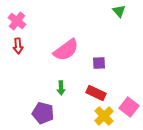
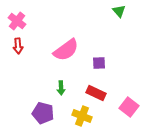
yellow cross: moved 22 px left; rotated 24 degrees counterclockwise
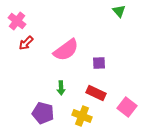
red arrow: moved 8 px right, 3 px up; rotated 49 degrees clockwise
pink square: moved 2 px left
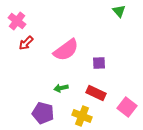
green arrow: rotated 80 degrees clockwise
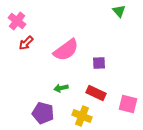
pink square: moved 1 px right, 3 px up; rotated 24 degrees counterclockwise
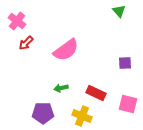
purple square: moved 26 px right
purple pentagon: rotated 15 degrees counterclockwise
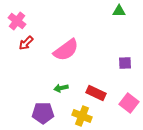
green triangle: rotated 48 degrees counterclockwise
pink square: moved 1 px right, 1 px up; rotated 24 degrees clockwise
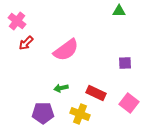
yellow cross: moved 2 px left, 2 px up
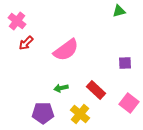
green triangle: rotated 16 degrees counterclockwise
red rectangle: moved 3 px up; rotated 18 degrees clockwise
yellow cross: rotated 18 degrees clockwise
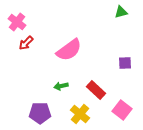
green triangle: moved 2 px right, 1 px down
pink cross: moved 1 px down
pink semicircle: moved 3 px right
green arrow: moved 2 px up
pink square: moved 7 px left, 7 px down
purple pentagon: moved 3 px left
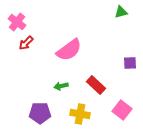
purple square: moved 5 px right
red rectangle: moved 5 px up
yellow cross: rotated 30 degrees counterclockwise
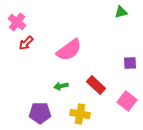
pink square: moved 5 px right, 9 px up
